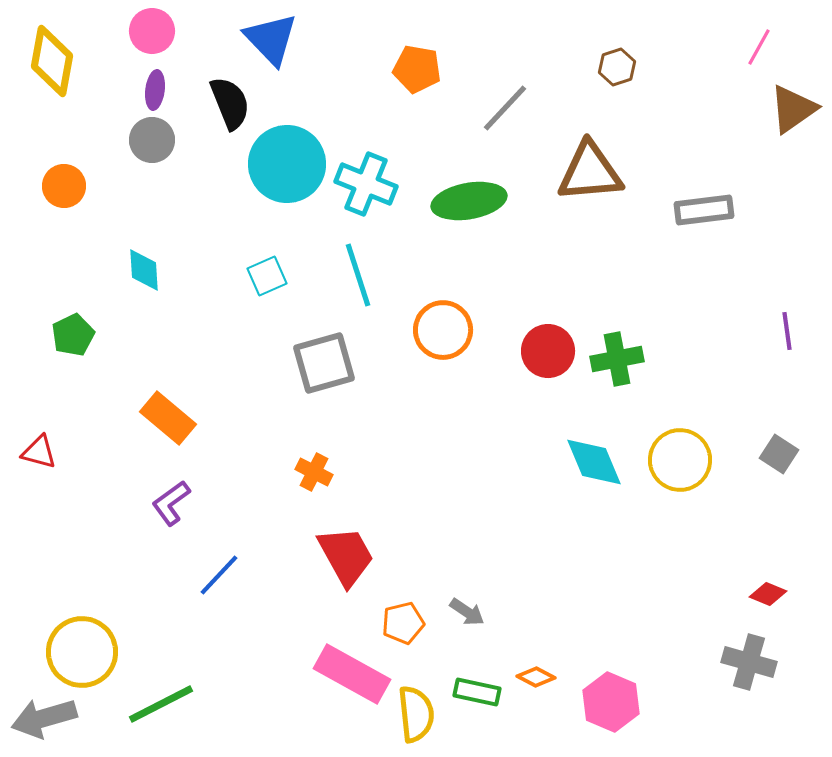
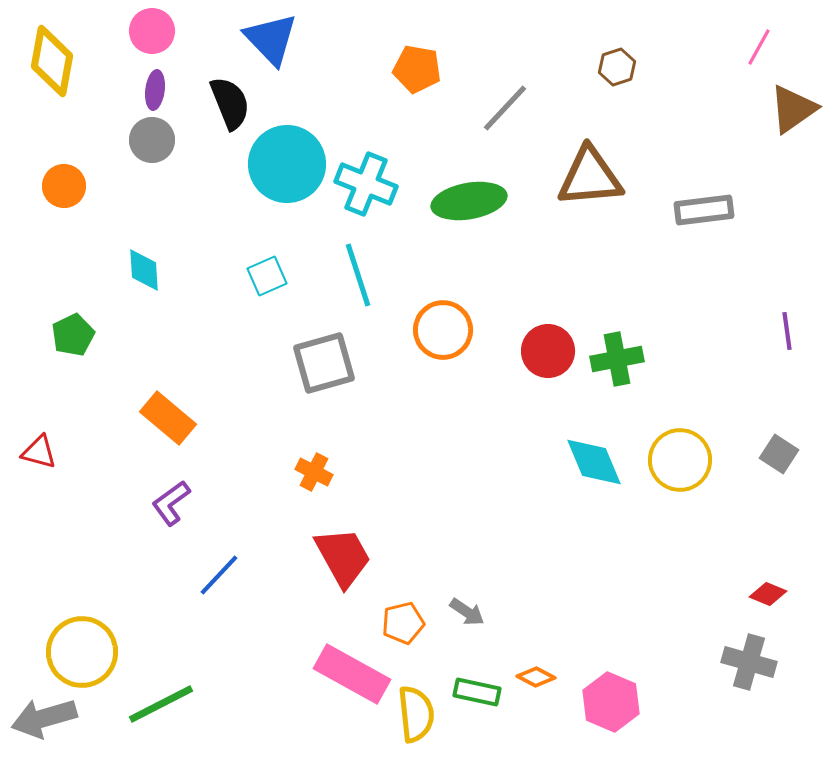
brown triangle at (590, 172): moved 5 px down
red trapezoid at (346, 556): moved 3 px left, 1 px down
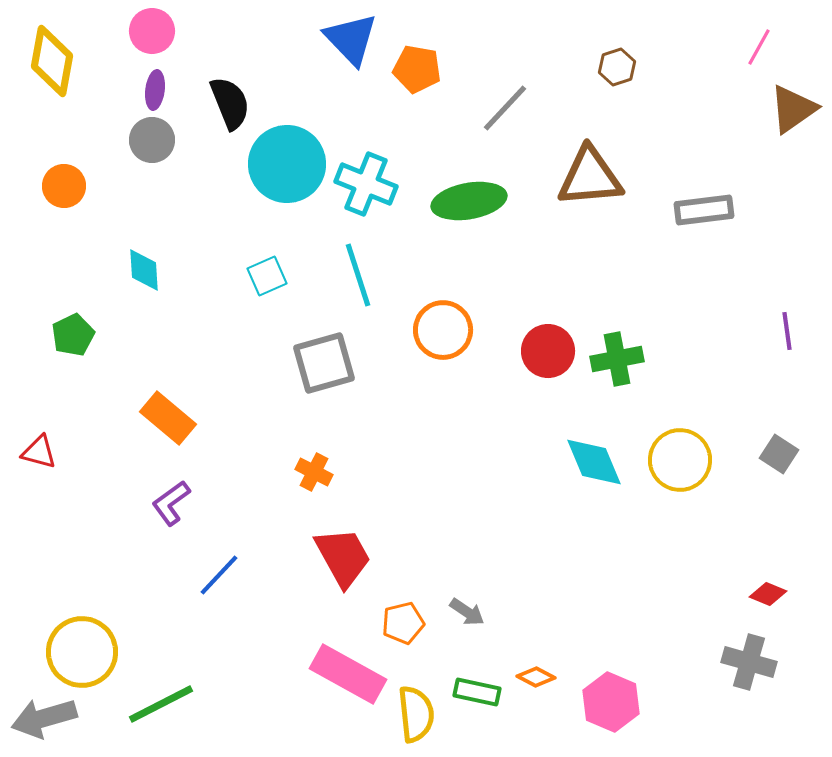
blue triangle at (271, 39): moved 80 px right
pink rectangle at (352, 674): moved 4 px left
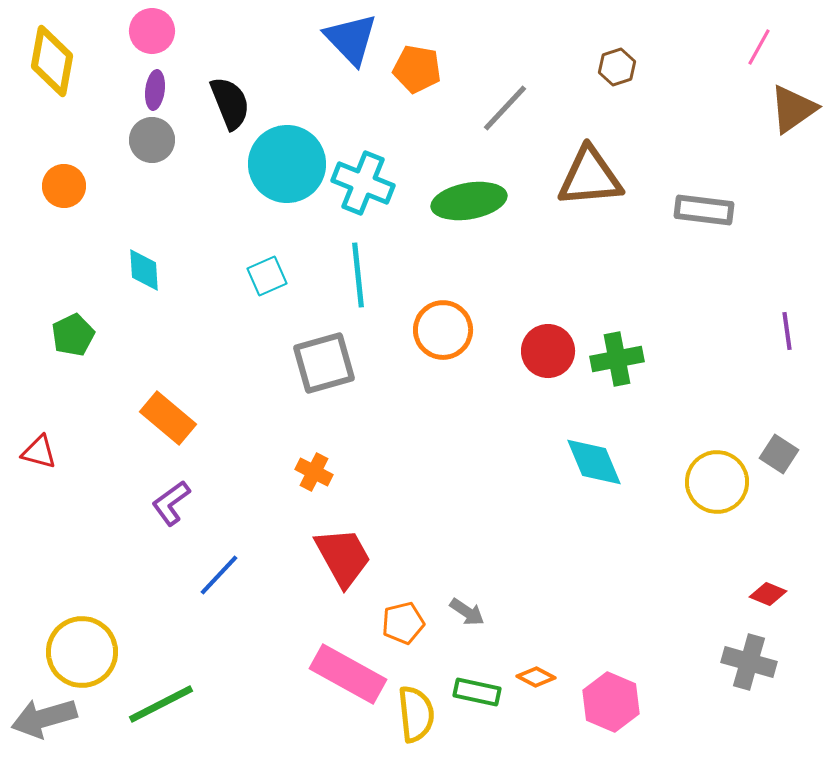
cyan cross at (366, 184): moved 3 px left, 1 px up
gray rectangle at (704, 210): rotated 14 degrees clockwise
cyan line at (358, 275): rotated 12 degrees clockwise
yellow circle at (680, 460): moved 37 px right, 22 px down
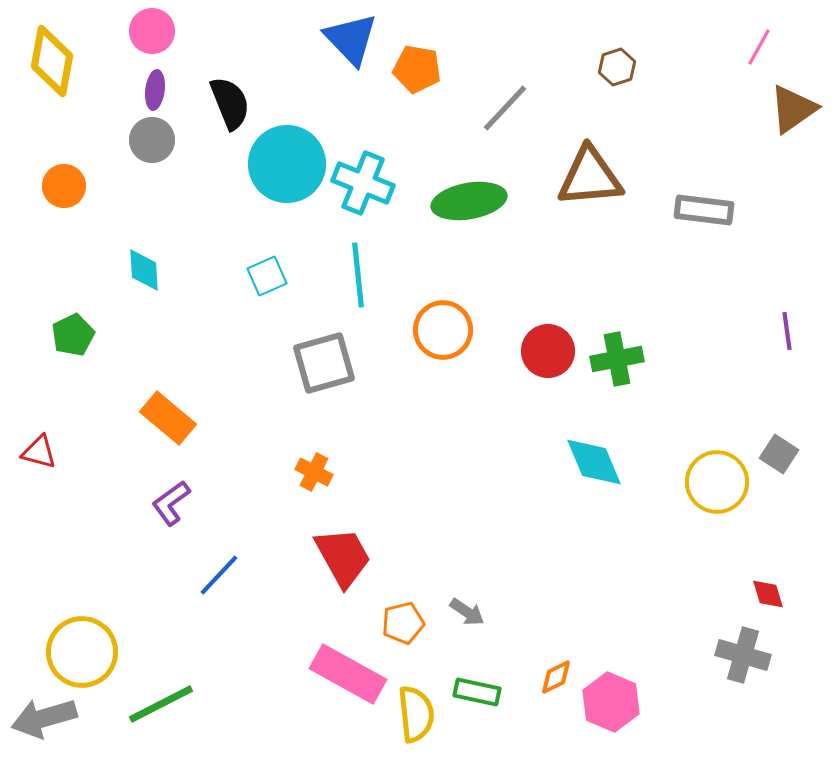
red diamond at (768, 594): rotated 51 degrees clockwise
gray cross at (749, 662): moved 6 px left, 7 px up
orange diamond at (536, 677): moved 20 px right; rotated 54 degrees counterclockwise
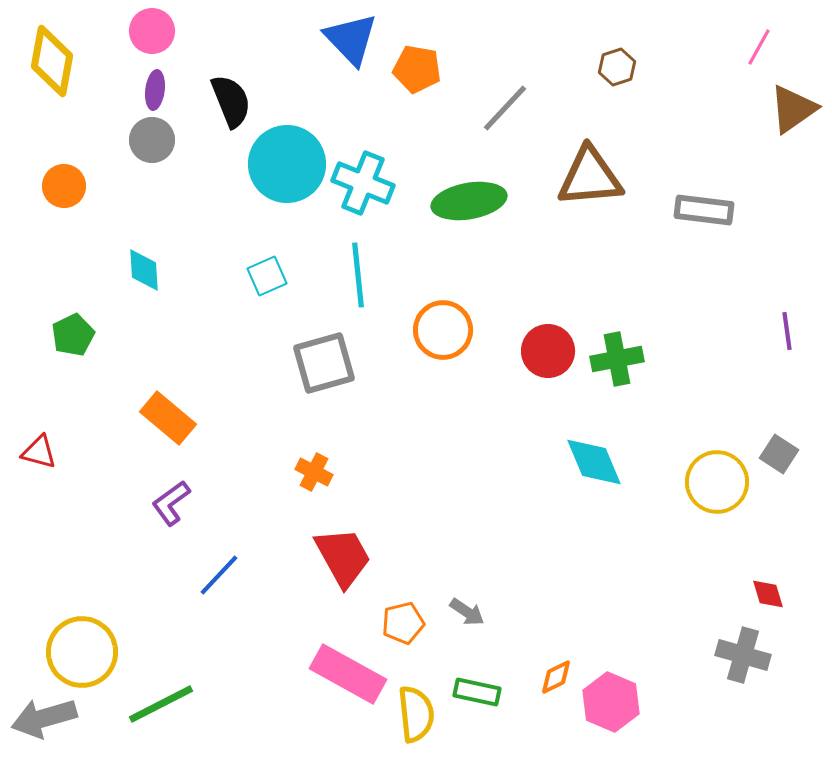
black semicircle at (230, 103): moved 1 px right, 2 px up
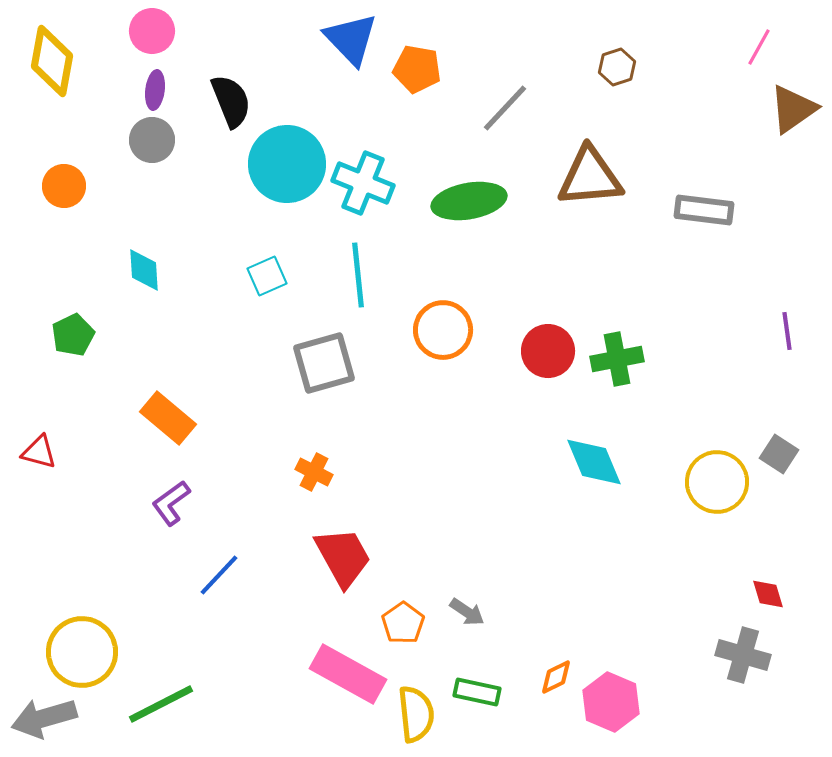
orange pentagon at (403, 623): rotated 21 degrees counterclockwise
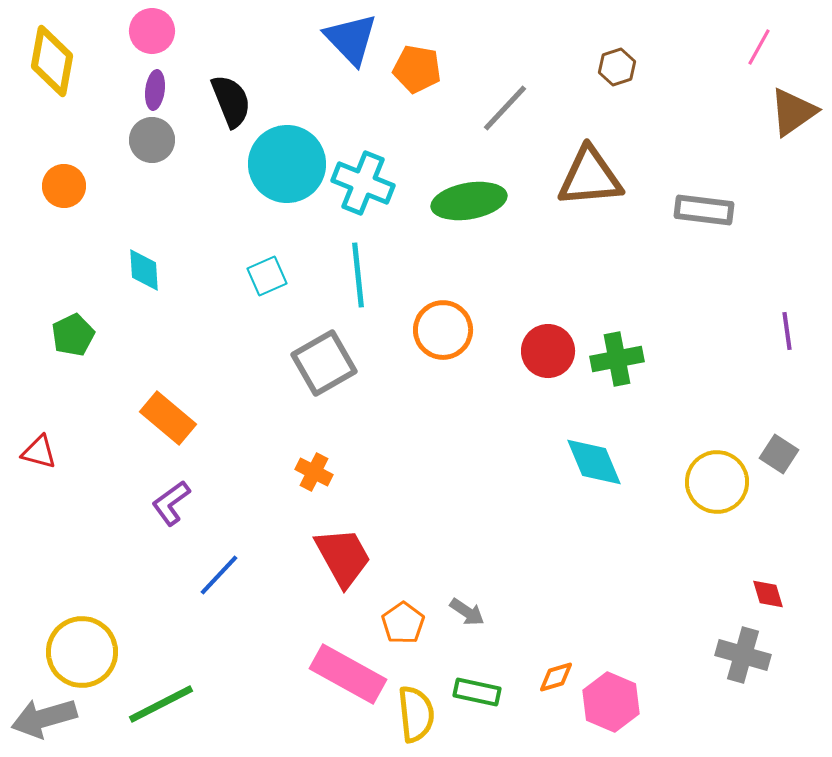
brown triangle at (793, 109): moved 3 px down
gray square at (324, 363): rotated 14 degrees counterclockwise
orange diamond at (556, 677): rotated 9 degrees clockwise
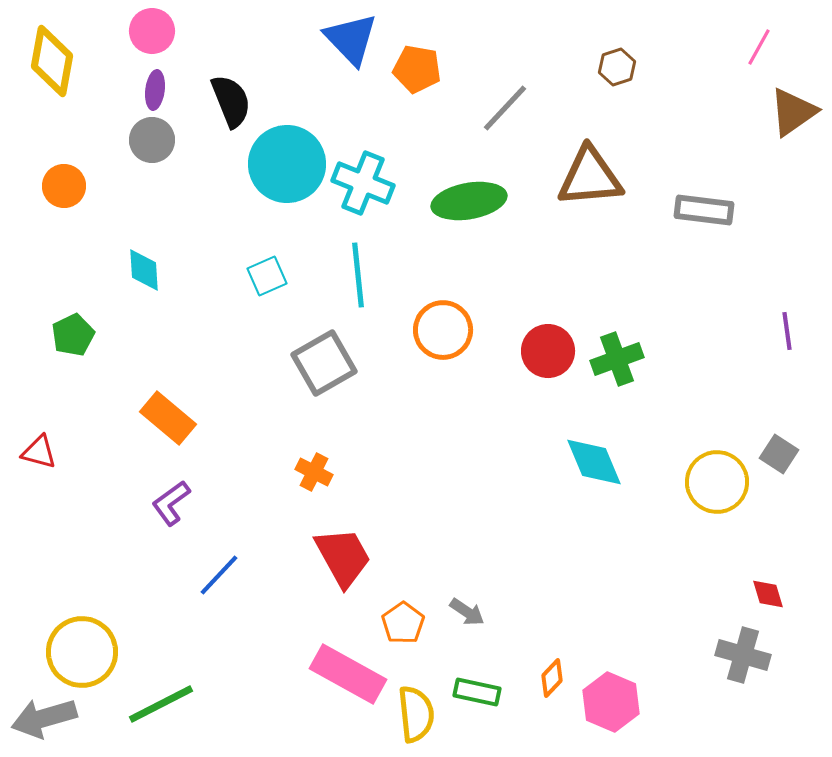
green cross at (617, 359): rotated 9 degrees counterclockwise
orange diamond at (556, 677): moved 4 px left, 1 px down; rotated 30 degrees counterclockwise
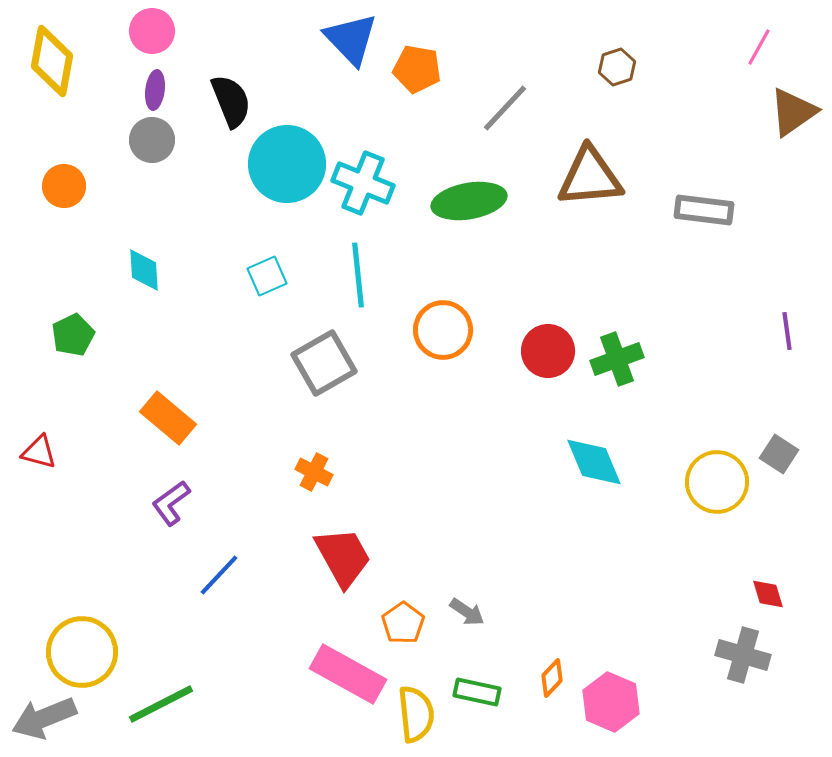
gray arrow at (44, 718): rotated 6 degrees counterclockwise
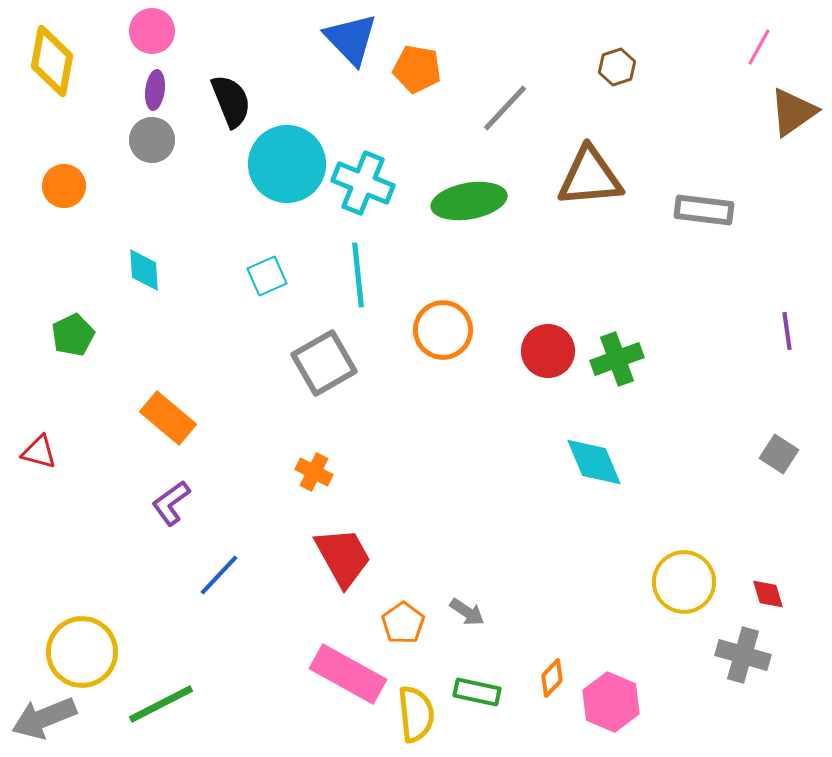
yellow circle at (717, 482): moved 33 px left, 100 px down
